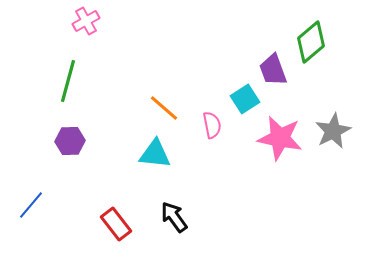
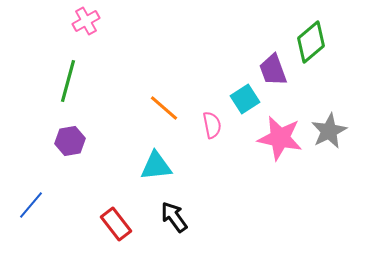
gray star: moved 4 px left
purple hexagon: rotated 8 degrees counterclockwise
cyan triangle: moved 1 px right, 12 px down; rotated 12 degrees counterclockwise
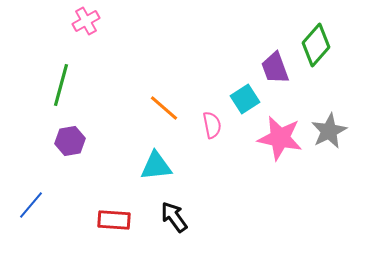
green diamond: moved 5 px right, 3 px down; rotated 9 degrees counterclockwise
purple trapezoid: moved 2 px right, 2 px up
green line: moved 7 px left, 4 px down
red rectangle: moved 2 px left, 4 px up; rotated 48 degrees counterclockwise
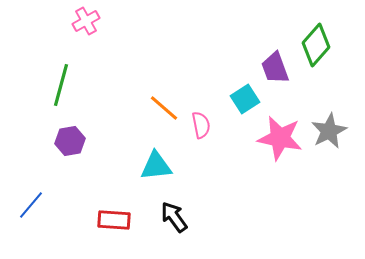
pink semicircle: moved 11 px left
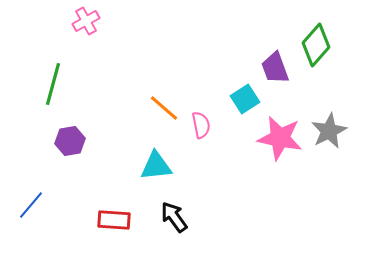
green line: moved 8 px left, 1 px up
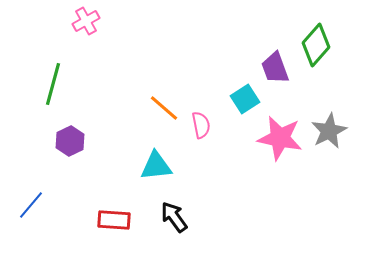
purple hexagon: rotated 16 degrees counterclockwise
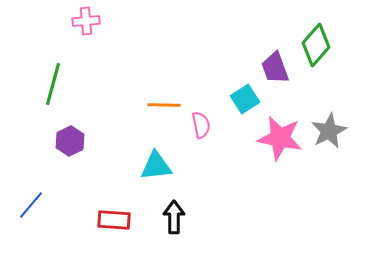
pink cross: rotated 24 degrees clockwise
orange line: moved 3 px up; rotated 40 degrees counterclockwise
black arrow: rotated 36 degrees clockwise
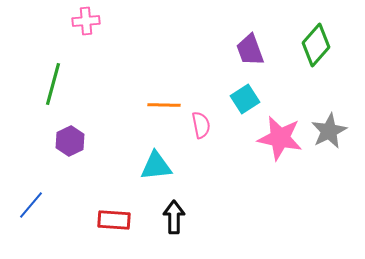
purple trapezoid: moved 25 px left, 18 px up
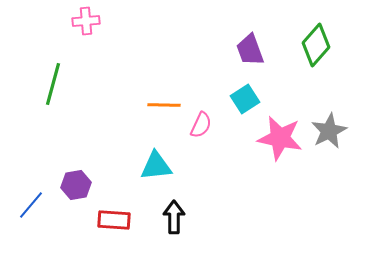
pink semicircle: rotated 36 degrees clockwise
purple hexagon: moved 6 px right, 44 px down; rotated 16 degrees clockwise
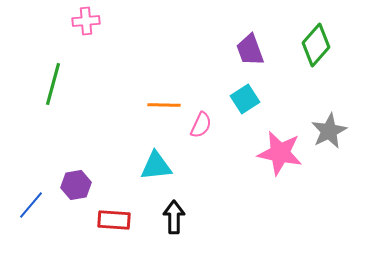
pink star: moved 15 px down
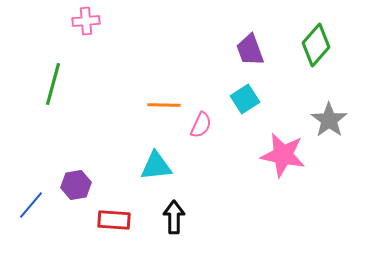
gray star: moved 11 px up; rotated 9 degrees counterclockwise
pink star: moved 3 px right, 2 px down
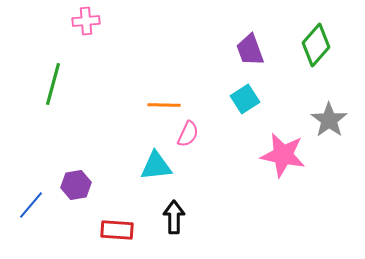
pink semicircle: moved 13 px left, 9 px down
red rectangle: moved 3 px right, 10 px down
